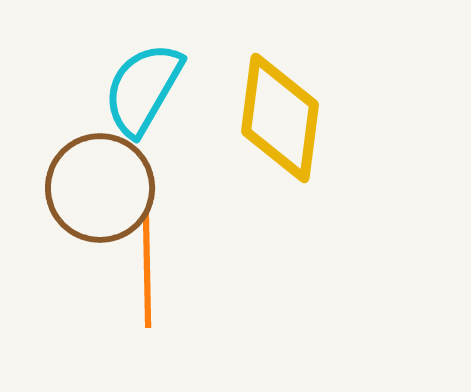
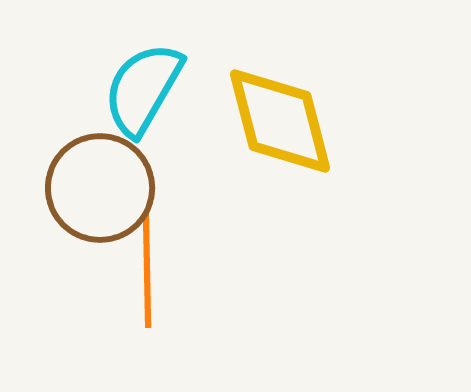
yellow diamond: moved 3 px down; rotated 22 degrees counterclockwise
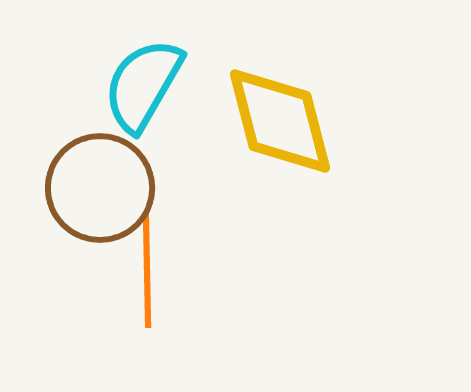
cyan semicircle: moved 4 px up
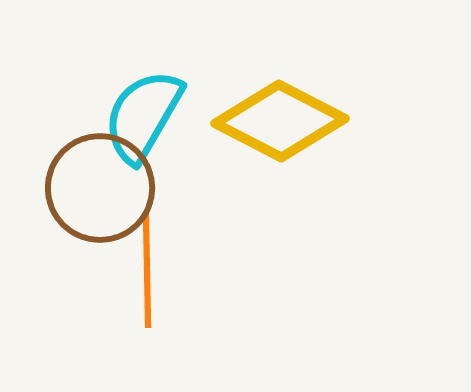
cyan semicircle: moved 31 px down
yellow diamond: rotated 48 degrees counterclockwise
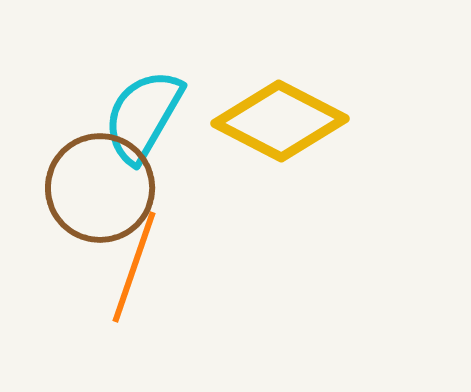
orange line: moved 13 px left, 3 px up; rotated 20 degrees clockwise
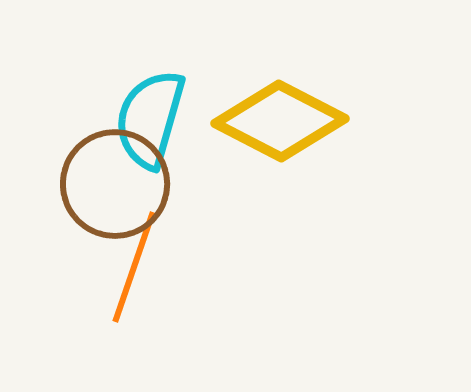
cyan semicircle: moved 7 px right, 3 px down; rotated 14 degrees counterclockwise
brown circle: moved 15 px right, 4 px up
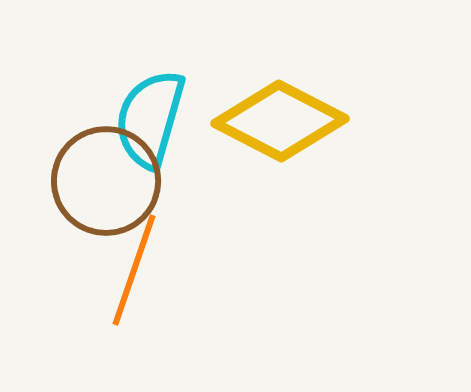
brown circle: moved 9 px left, 3 px up
orange line: moved 3 px down
